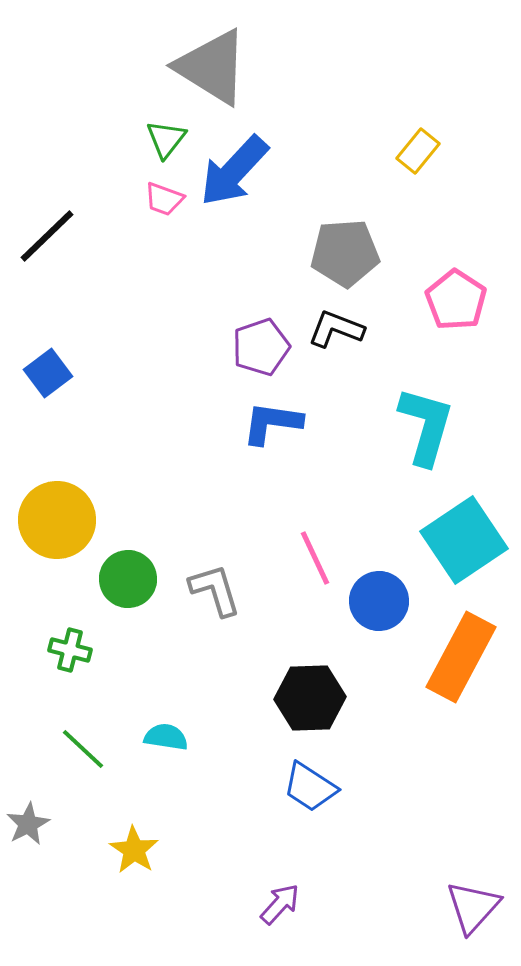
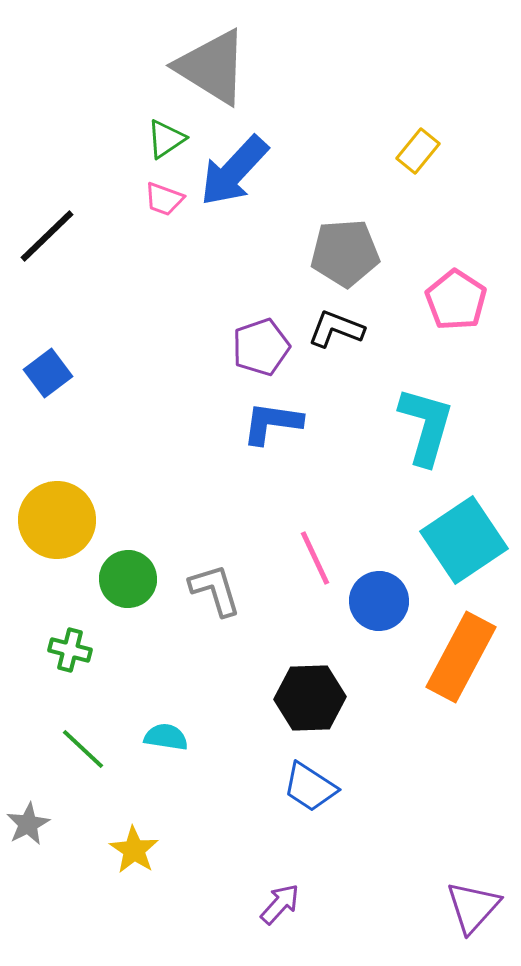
green triangle: rotated 18 degrees clockwise
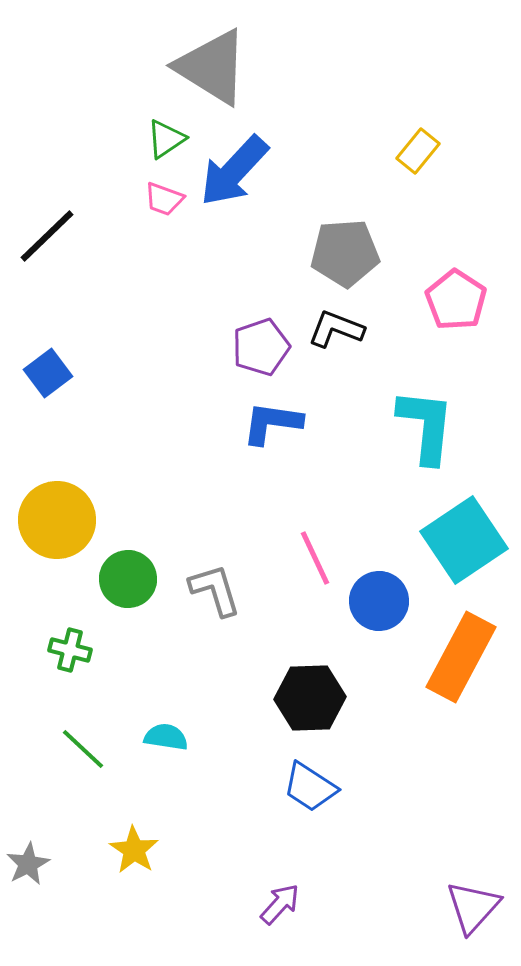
cyan L-shape: rotated 10 degrees counterclockwise
gray star: moved 40 px down
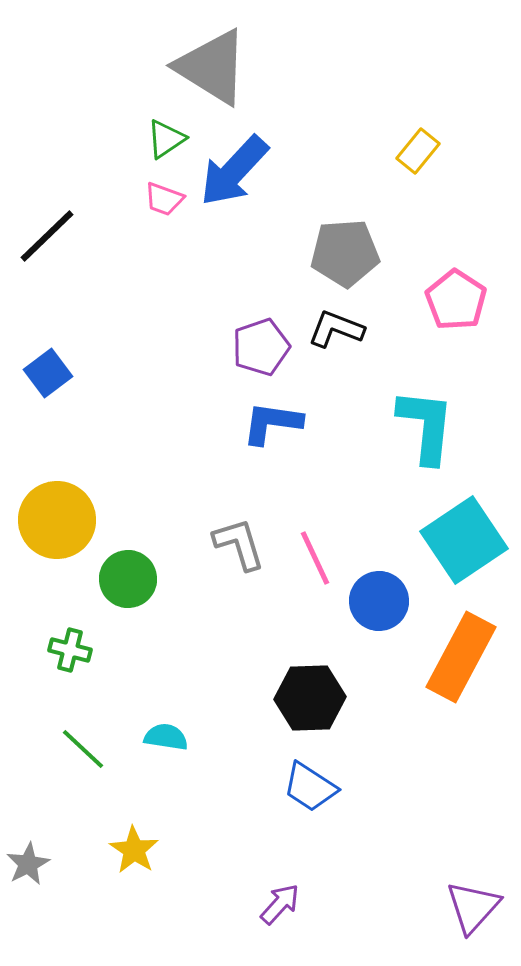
gray L-shape: moved 24 px right, 46 px up
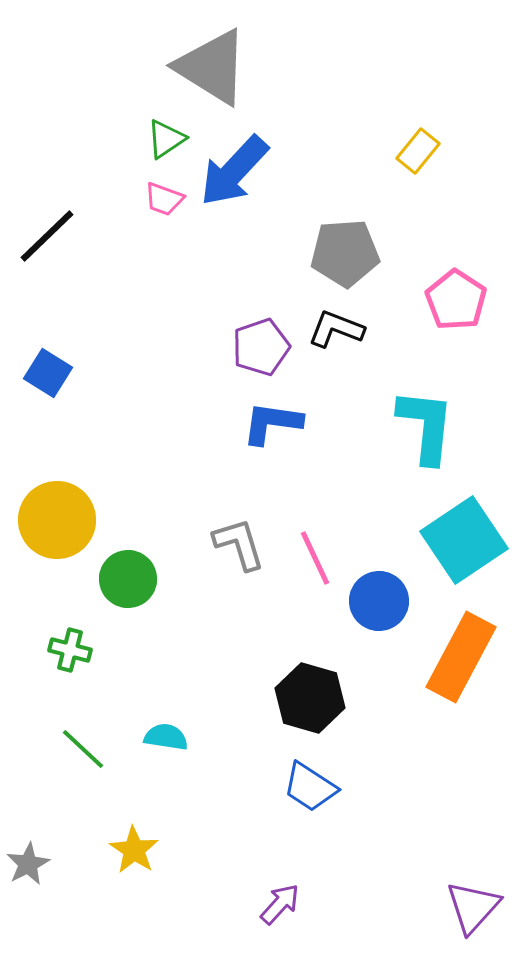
blue square: rotated 21 degrees counterclockwise
black hexagon: rotated 18 degrees clockwise
